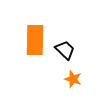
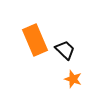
orange rectangle: rotated 24 degrees counterclockwise
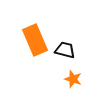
black trapezoid: rotated 30 degrees counterclockwise
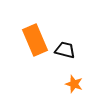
orange star: moved 1 px right, 5 px down
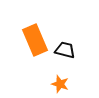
orange star: moved 14 px left
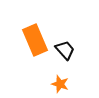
black trapezoid: rotated 35 degrees clockwise
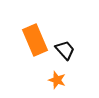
orange star: moved 3 px left, 4 px up
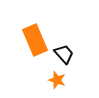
black trapezoid: moved 1 px left, 4 px down
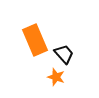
orange star: moved 1 px left, 3 px up
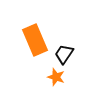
black trapezoid: rotated 105 degrees counterclockwise
